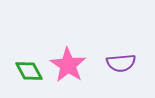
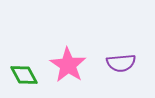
green diamond: moved 5 px left, 4 px down
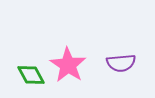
green diamond: moved 7 px right
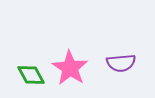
pink star: moved 2 px right, 3 px down
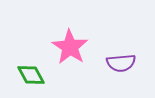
pink star: moved 21 px up
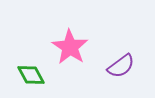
purple semicircle: moved 3 px down; rotated 32 degrees counterclockwise
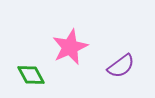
pink star: rotated 15 degrees clockwise
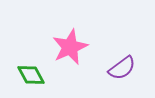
purple semicircle: moved 1 px right, 2 px down
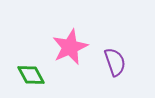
purple semicircle: moved 7 px left, 6 px up; rotated 72 degrees counterclockwise
